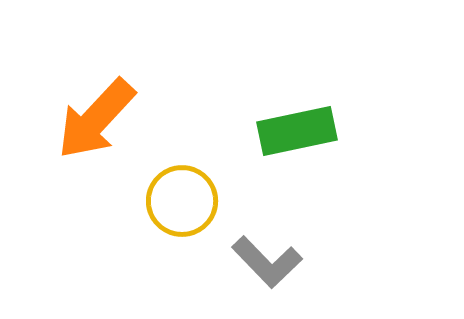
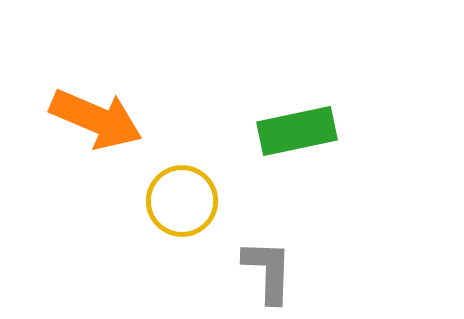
orange arrow: rotated 110 degrees counterclockwise
gray L-shape: moved 1 px right, 9 px down; rotated 134 degrees counterclockwise
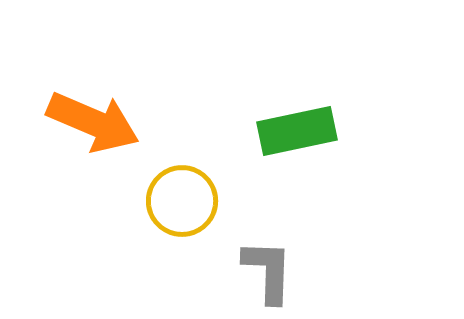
orange arrow: moved 3 px left, 3 px down
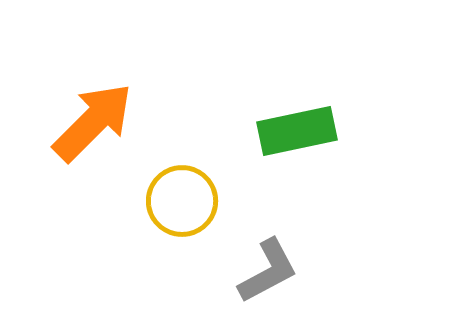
orange arrow: rotated 68 degrees counterclockwise
gray L-shape: rotated 60 degrees clockwise
